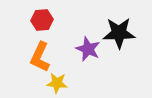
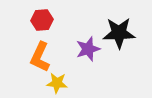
purple star: rotated 30 degrees clockwise
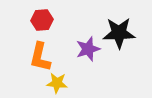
orange L-shape: rotated 12 degrees counterclockwise
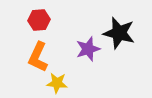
red hexagon: moved 3 px left
black star: rotated 16 degrees clockwise
orange L-shape: moved 2 px left; rotated 12 degrees clockwise
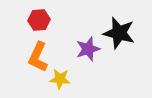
yellow star: moved 3 px right, 4 px up
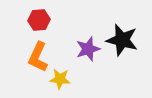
black star: moved 3 px right, 7 px down
